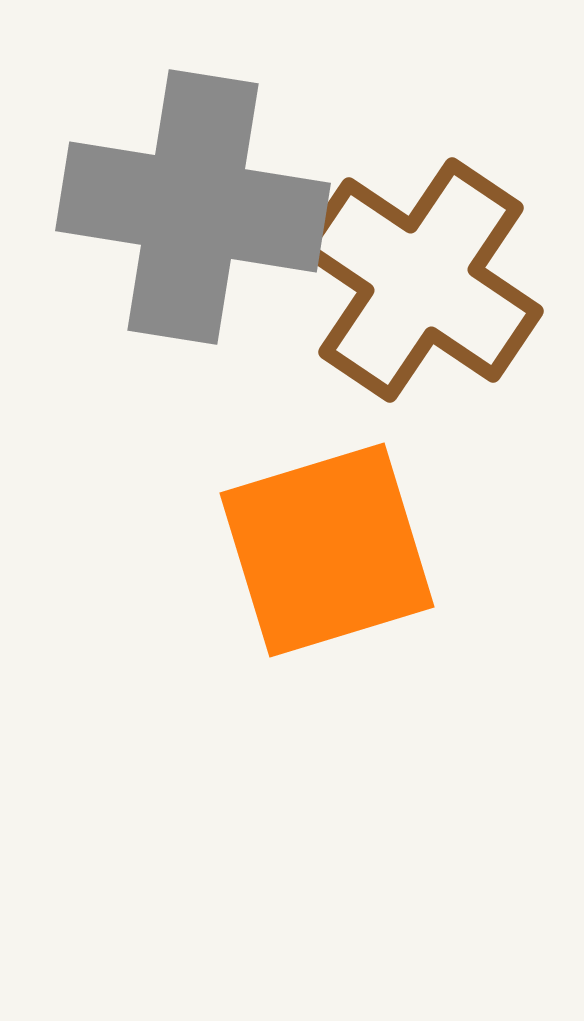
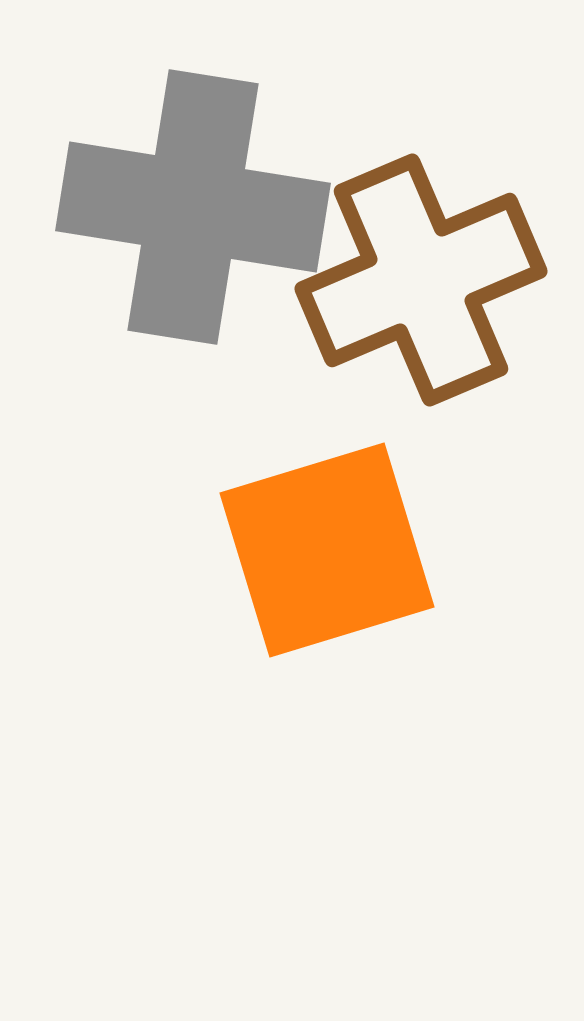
brown cross: rotated 33 degrees clockwise
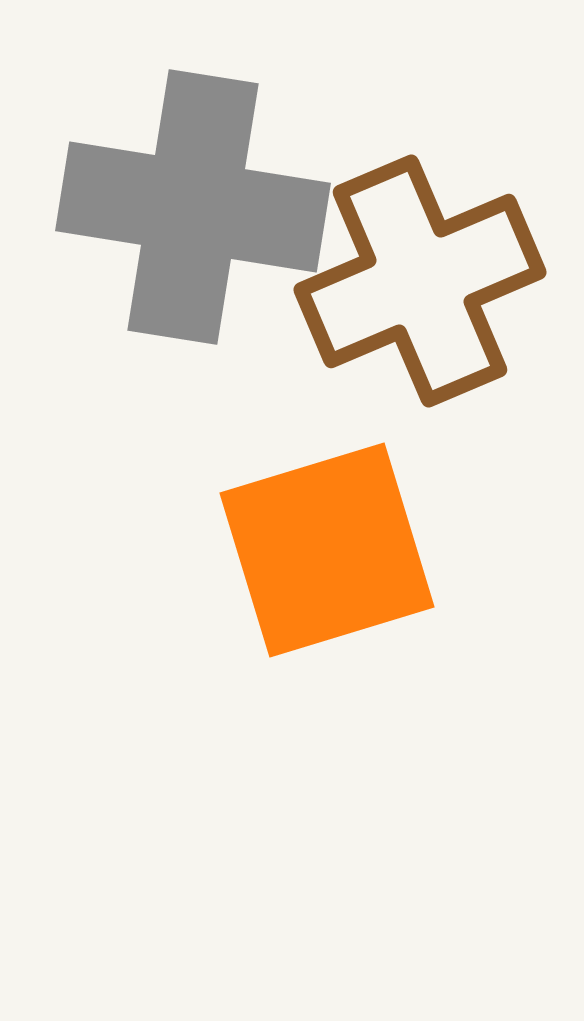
brown cross: moved 1 px left, 1 px down
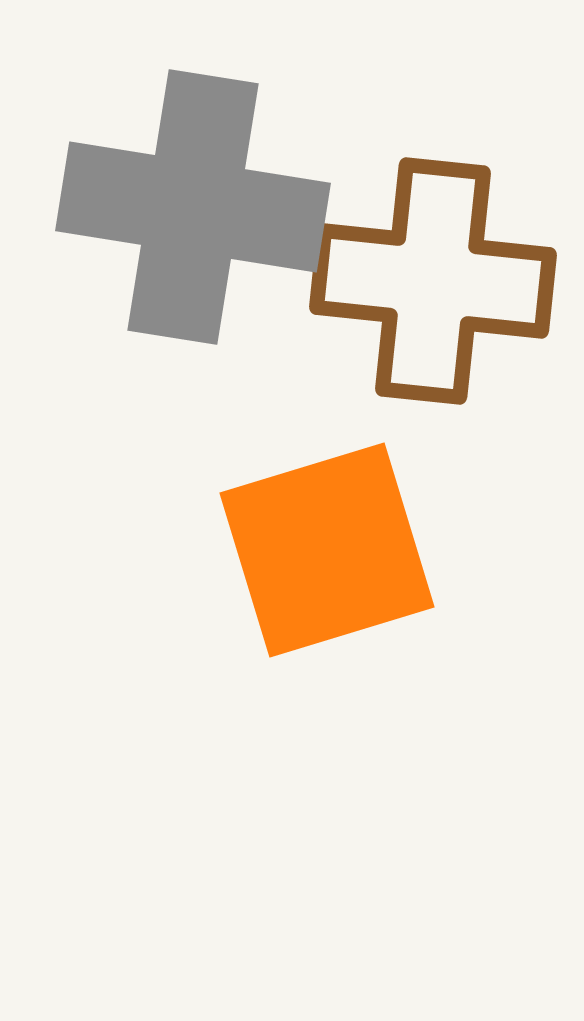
brown cross: moved 13 px right; rotated 29 degrees clockwise
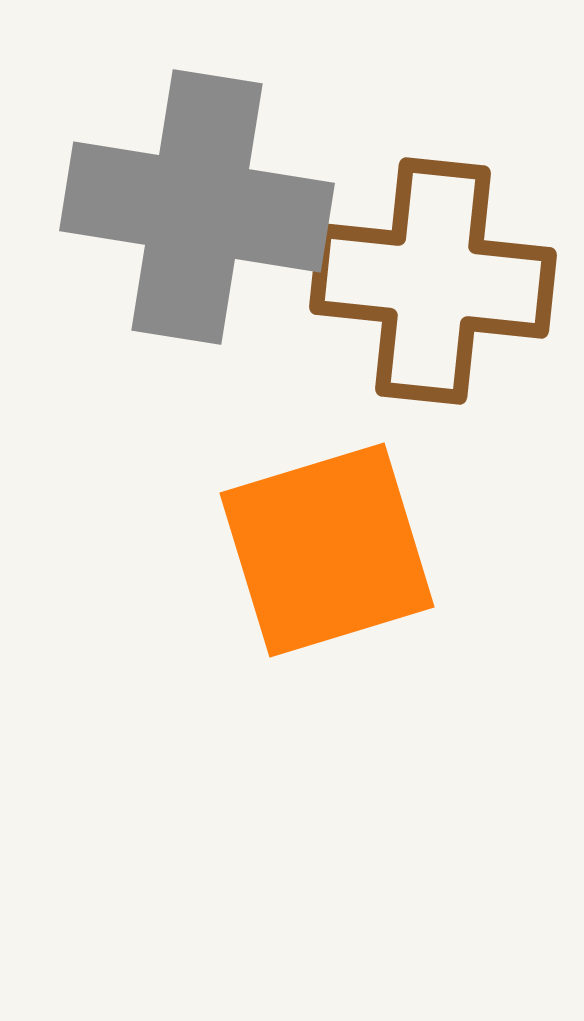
gray cross: moved 4 px right
